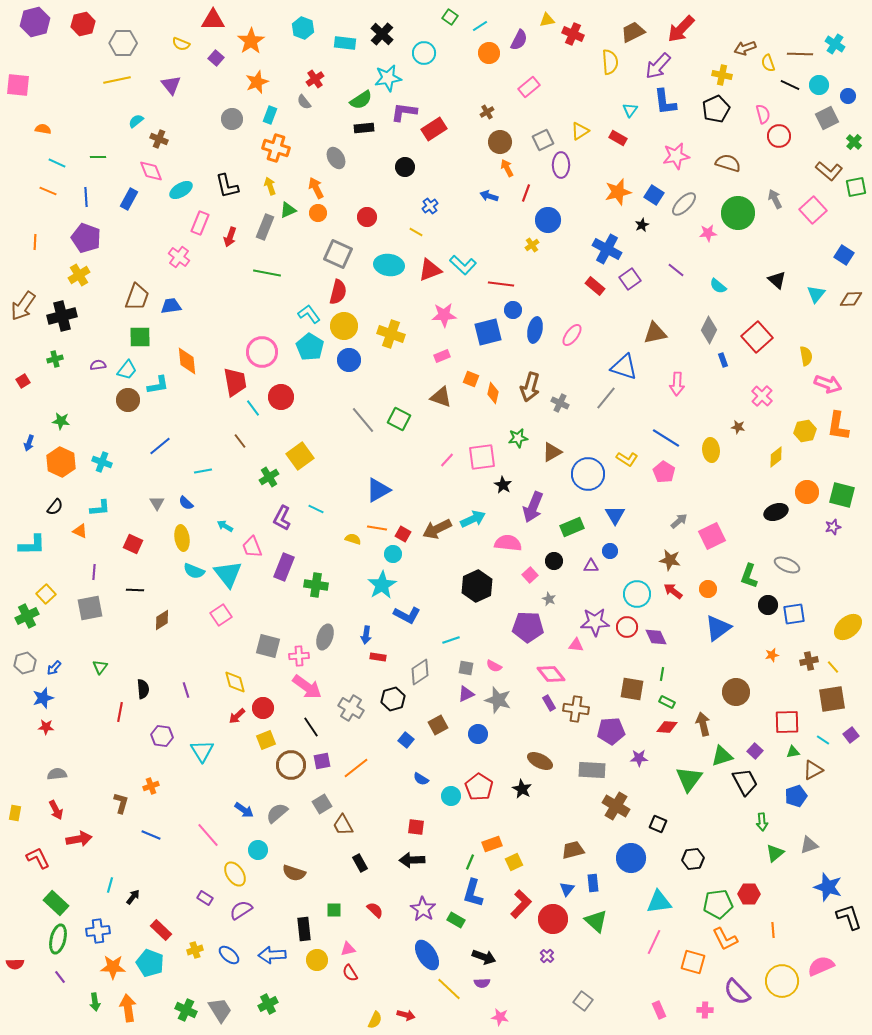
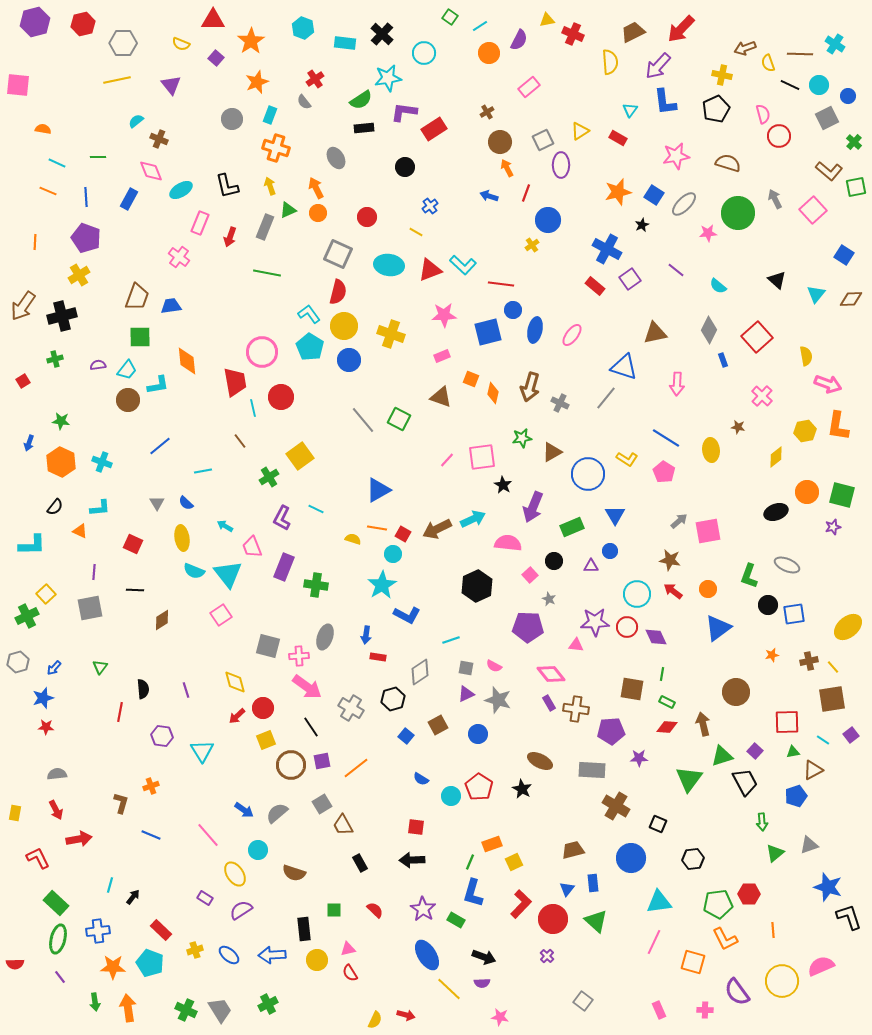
cyan line at (253, 408): rotated 24 degrees clockwise
green star at (518, 438): moved 4 px right
pink square at (712, 536): moved 4 px left, 5 px up; rotated 16 degrees clockwise
gray hexagon at (25, 663): moved 7 px left, 1 px up
blue square at (406, 740): moved 4 px up
purple semicircle at (737, 992): rotated 8 degrees clockwise
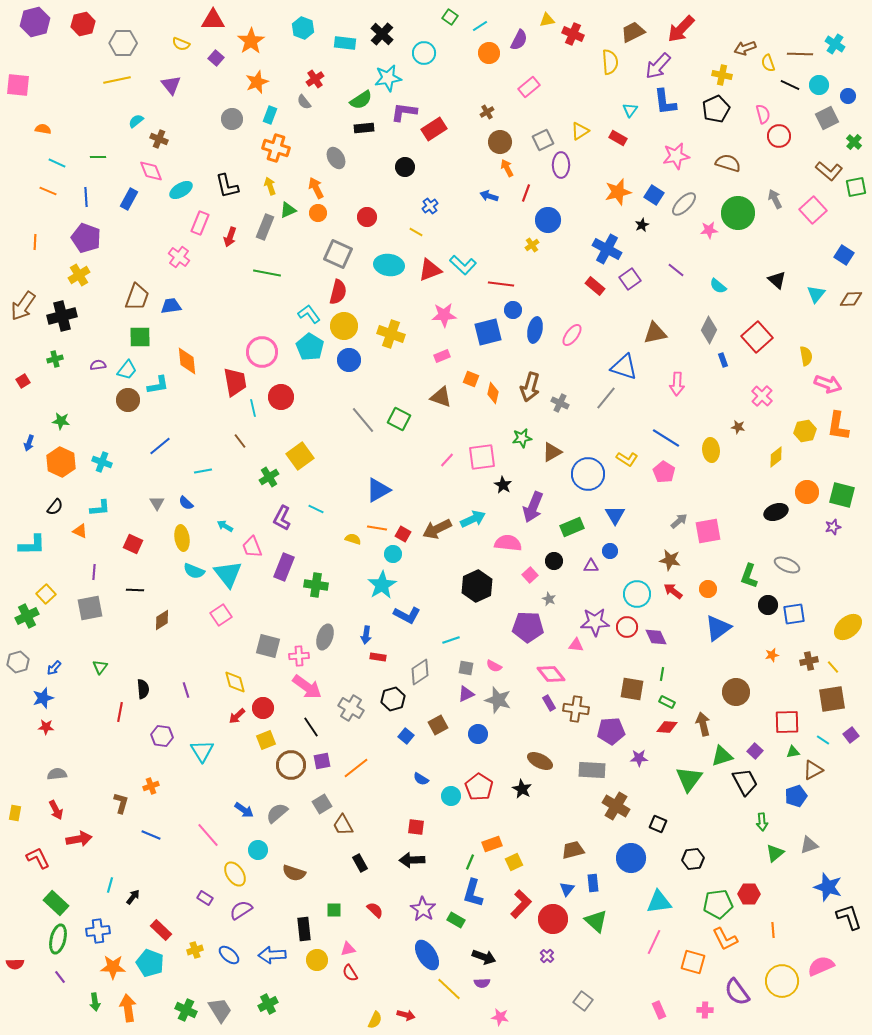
pink star at (708, 233): moved 1 px right, 3 px up
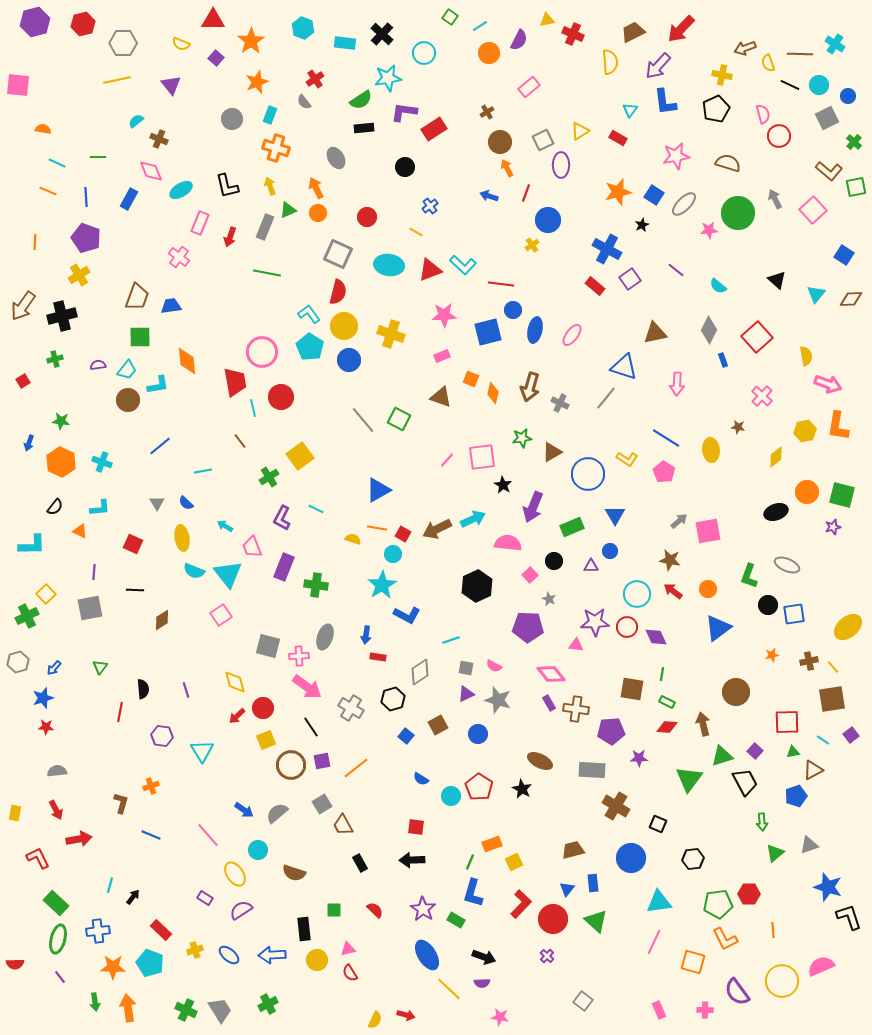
gray semicircle at (57, 774): moved 3 px up
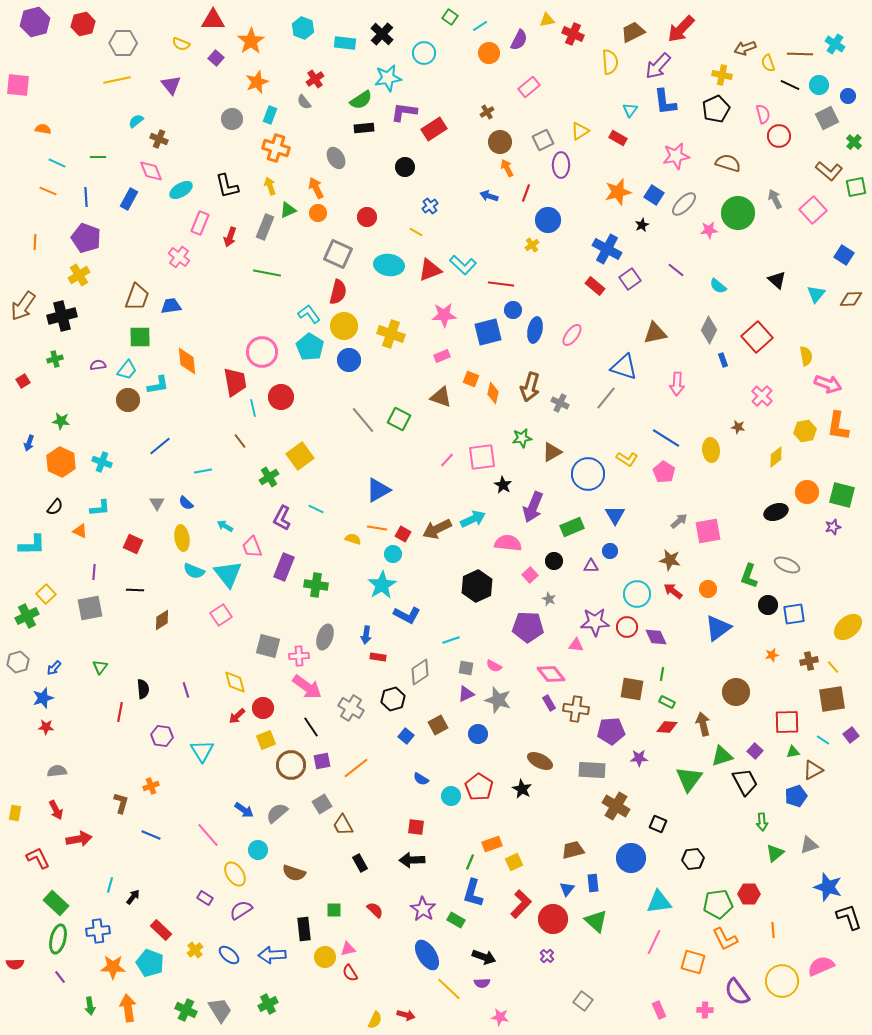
yellow cross at (195, 950): rotated 21 degrees counterclockwise
yellow circle at (317, 960): moved 8 px right, 3 px up
green arrow at (95, 1002): moved 5 px left, 4 px down
